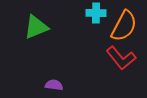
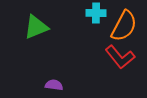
red L-shape: moved 1 px left, 1 px up
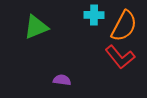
cyan cross: moved 2 px left, 2 px down
purple semicircle: moved 8 px right, 5 px up
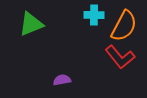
green triangle: moved 5 px left, 3 px up
purple semicircle: rotated 18 degrees counterclockwise
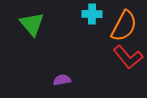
cyan cross: moved 2 px left, 1 px up
green triangle: moved 1 px right; rotated 48 degrees counterclockwise
red L-shape: moved 8 px right
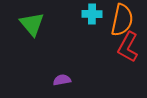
orange semicircle: moved 2 px left, 6 px up; rotated 16 degrees counterclockwise
red L-shape: moved 10 px up; rotated 68 degrees clockwise
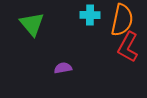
cyan cross: moved 2 px left, 1 px down
purple semicircle: moved 1 px right, 12 px up
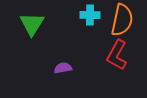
green triangle: rotated 12 degrees clockwise
red L-shape: moved 11 px left, 8 px down
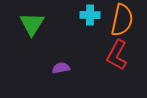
purple semicircle: moved 2 px left
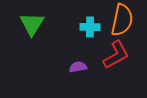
cyan cross: moved 12 px down
red L-shape: moved 1 px left; rotated 148 degrees counterclockwise
purple semicircle: moved 17 px right, 1 px up
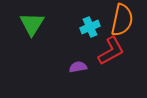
cyan cross: rotated 24 degrees counterclockwise
red L-shape: moved 5 px left, 4 px up
